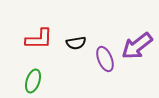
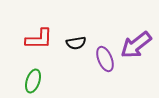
purple arrow: moved 1 px left, 1 px up
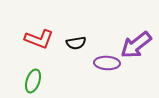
red L-shape: rotated 20 degrees clockwise
purple ellipse: moved 2 px right, 4 px down; rotated 65 degrees counterclockwise
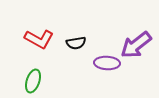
red L-shape: rotated 8 degrees clockwise
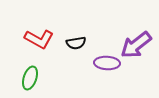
green ellipse: moved 3 px left, 3 px up
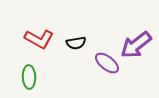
purple ellipse: rotated 35 degrees clockwise
green ellipse: moved 1 px left, 1 px up; rotated 20 degrees counterclockwise
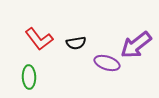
red L-shape: rotated 24 degrees clockwise
purple ellipse: rotated 20 degrees counterclockwise
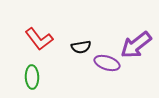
black semicircle: moved 5 px right, 4 px down
green ellipse: moved 3 px right
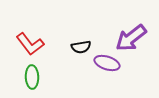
red L-shape: moved 9 px left, 5 px down
purple arrow: moved 5 px left, 7 px up
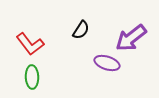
black semicircle: moved 17 px up; rotated 48 degrees counterclockwise
